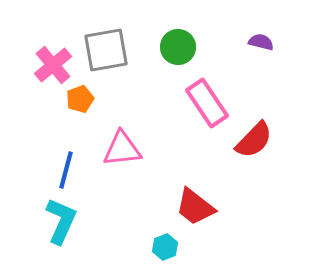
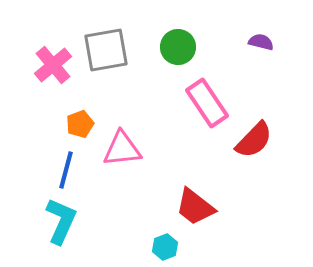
orange pentagon: moved 25 px down
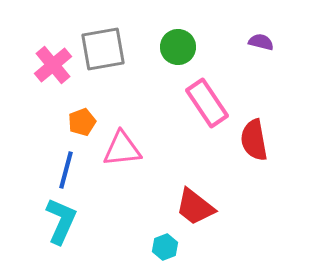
gray square: moved 3 px left, 1 px up
orange pentagon: moved 2 px right, 2 px up
red semicircle: rotated 126 degrees clockwise
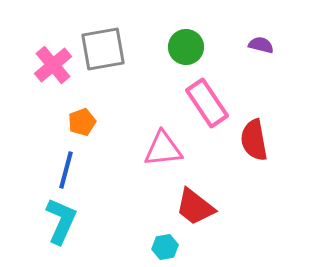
purple semicircle: moved 3 px down
green circle: moved 8 px right
pink triangle: moved 41 px right
cyan hexagon: rotated 10 degrees clockwise
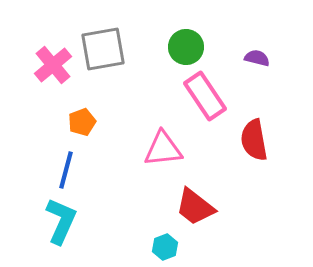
purple semicircle: moved 4 px left, 13 px down
pink rectangle: moved 2 px left, 7 px up
cyan hexagon: rotated 10 degrees counterclockwise
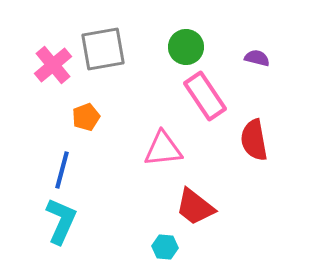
orange pentagon: moved 4 px right, 5 px up
blue line: moved 4 px left
cyan hexagon: rotated 25 degrees clockwise
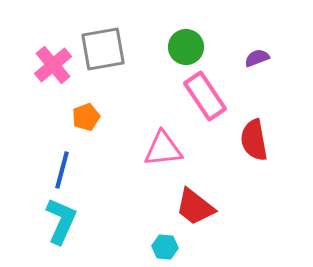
purple semicircle: rotated 35 degrees counterclockwise
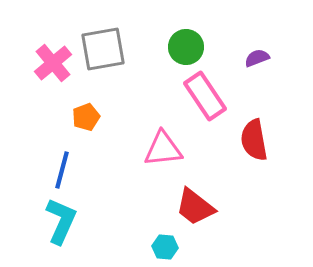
pink cross: moved 2 px up
